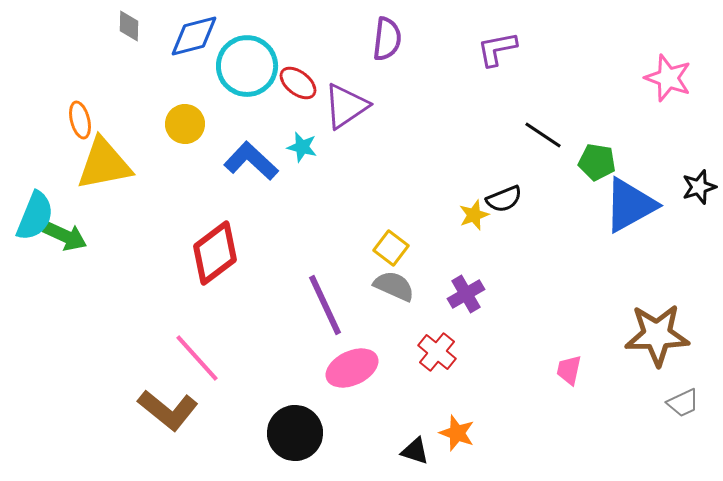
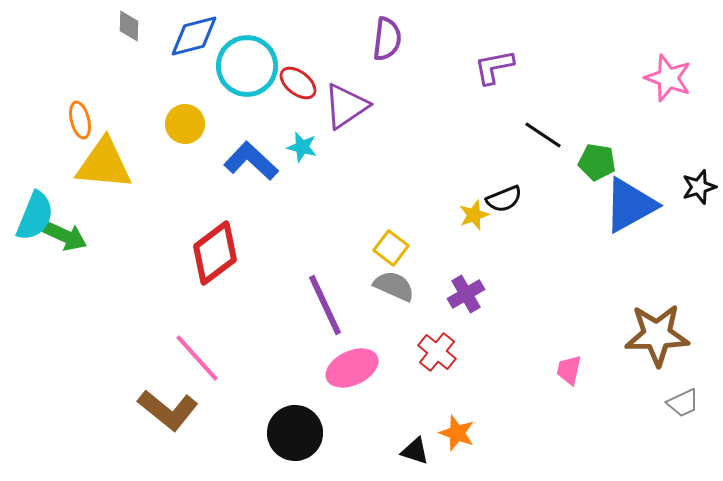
purple L-shape: moved 3 px left, 18 px down
yellow triangle: rotated 16 degrees clockwise
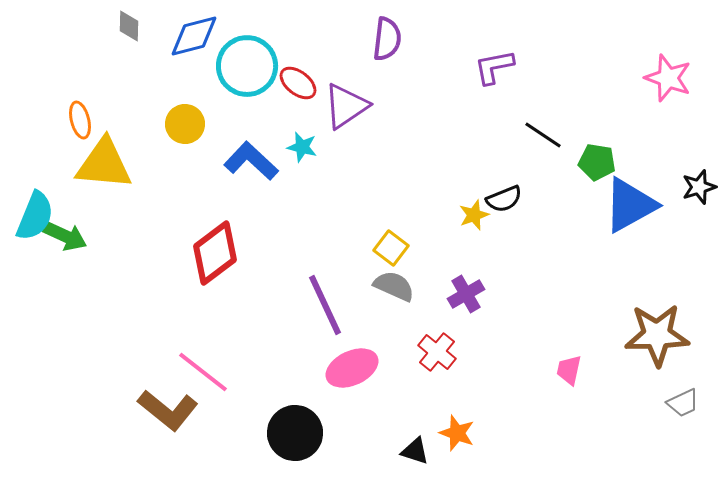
pink line: moved 6 px right, 14 px down; rotated 10 degrees counterclockwise
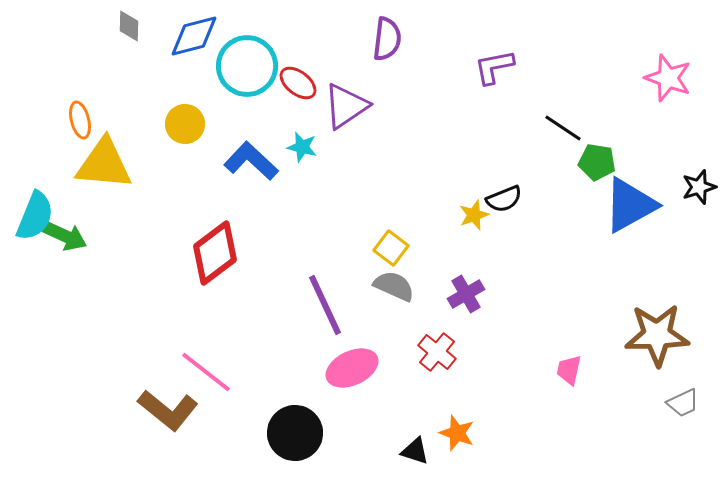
black line: moved 20 px right, 7 px up
pink line: moved 3 px right
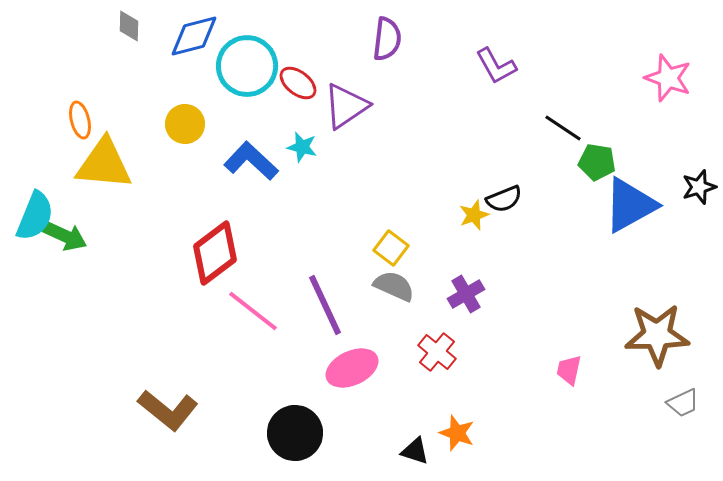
purple L-shape: moved 2 px right, 1 px up; rotated 108 degrees counterclockwise
pink line: moved 47 px right, 61 px up
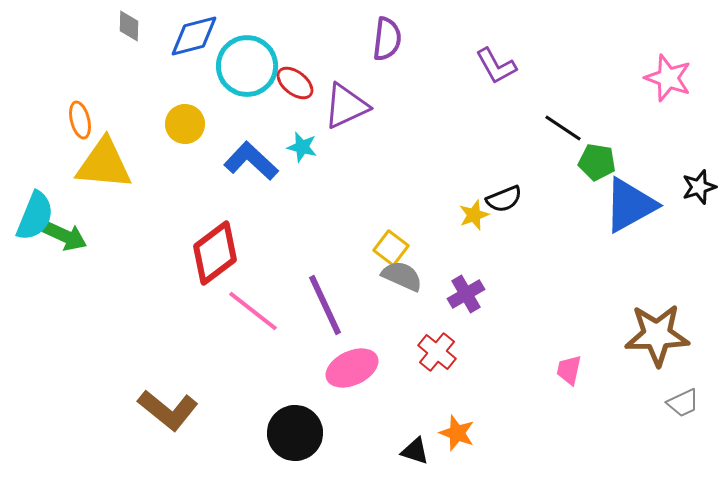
red ellipse: moved 3 px left
purple triangle: rotated 9 degrees clockwise
gray semicircle: moved 8 px right, 10 px up
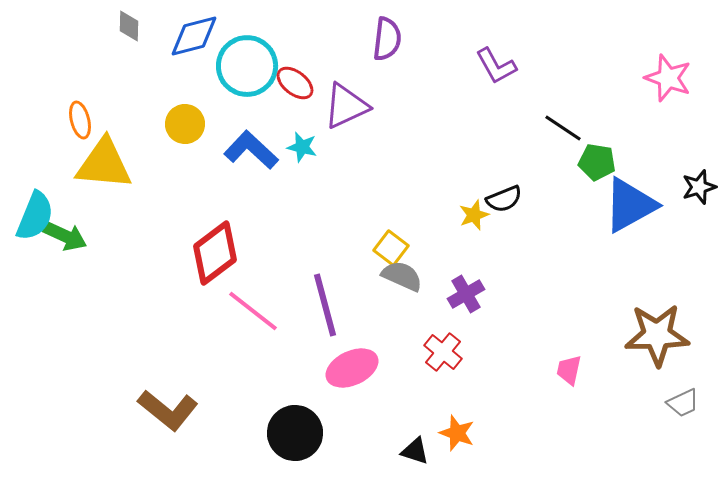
blue L-shape: moved 11 px up
purple line: rotated 10 degrees clockwise
red cross: moved 6 px right
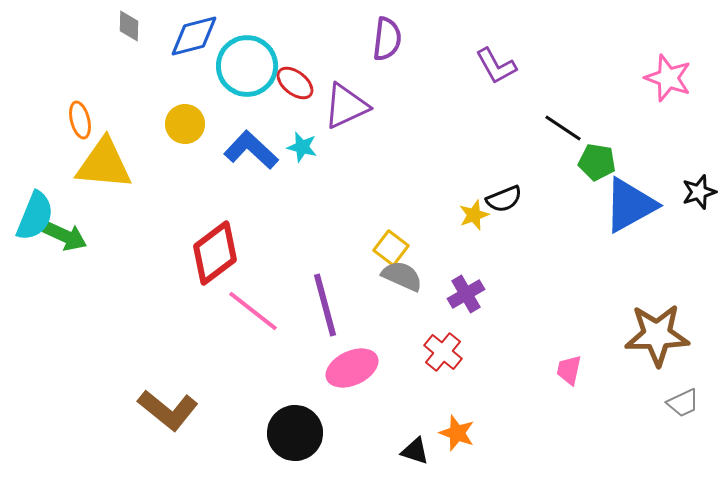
black star: moved 5 px down
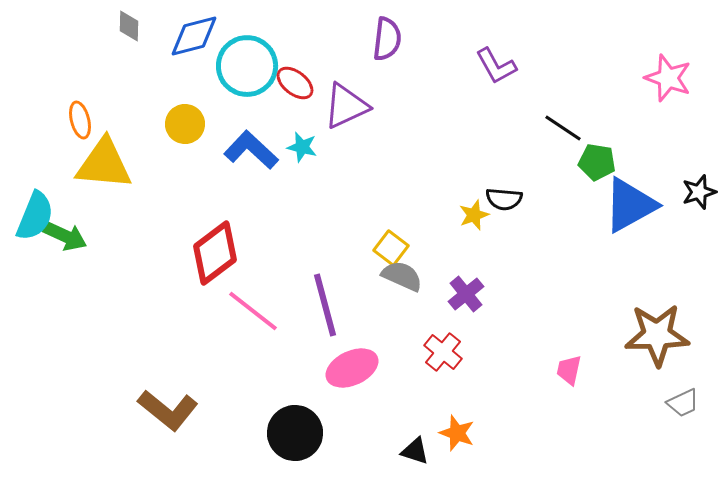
black semicircle: rotated 27 degrees clockwise
purple cross: rotated 9 degrees counterclockwise
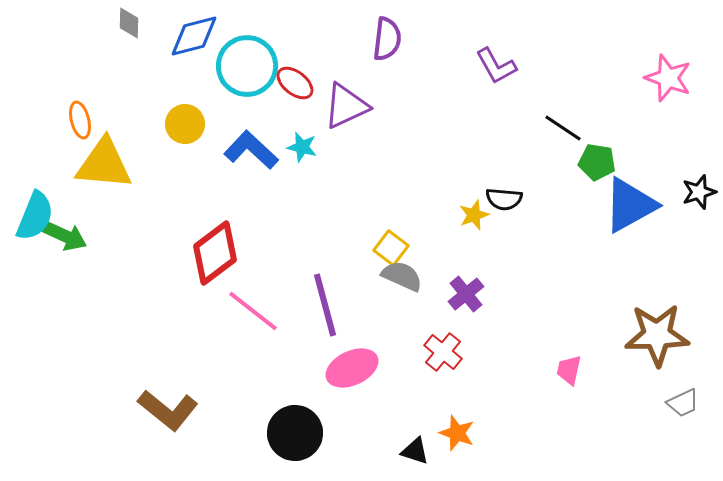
gray diamond: moved 3 px up
